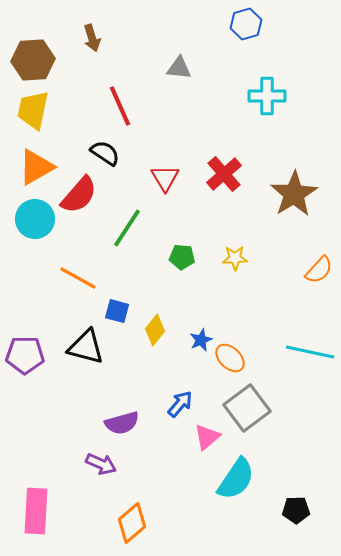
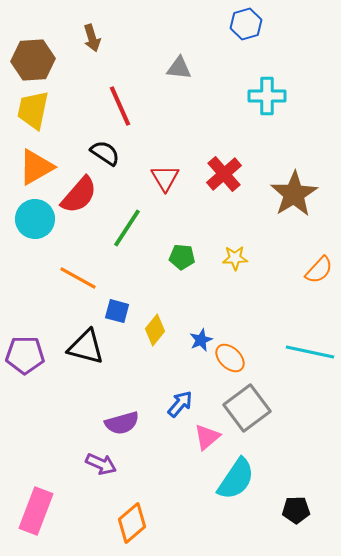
pink rectangle: rotated 18 degrees clockwise
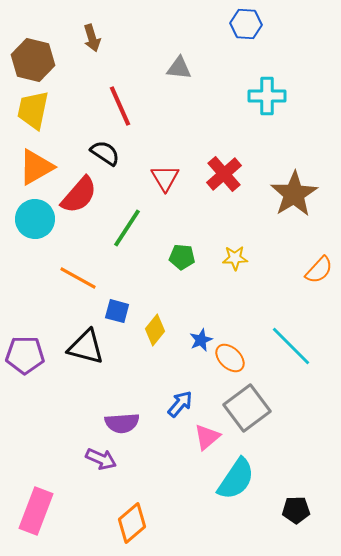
blue hexagon: rotated 20 degrees clockwise
brown hexagon: rotated 18 degrees clockwise
cyan line: moved 19 px left, 6 px up; rotated 33 degrees clockwise
purple semicircle: rotated 12 degrees clockwise
purple arrow: moved 5 px up
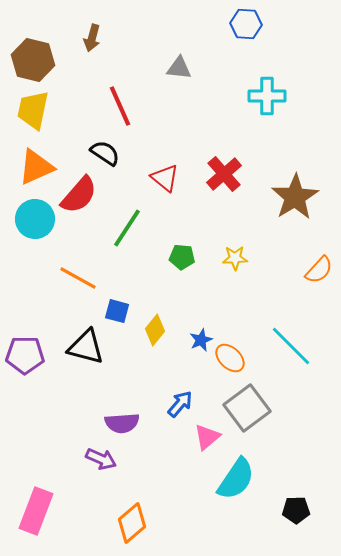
brown arrow: rotated 32 degrees clockwise
orange triangle: rotated 6 degrees clockwise
red triangle: rotated 20 degrees counterclockwise
brown star: moved 1 px right, 3 px down
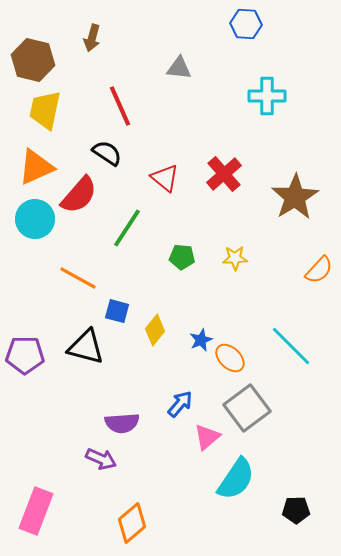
yellow trapezoid: moved 12 px right
black semicircle: moved 2 px right
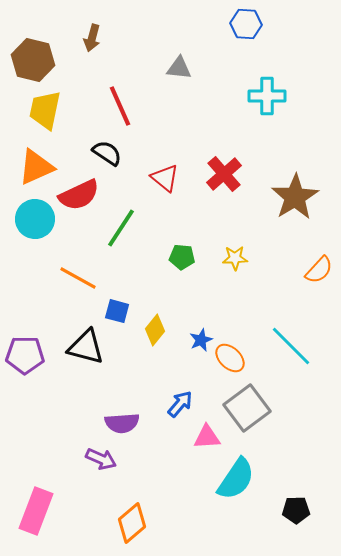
red semicircle: rotated 24 degrees clockwise
green line: moved 6 px left
pink triangle: rotated 36 degrees clockwise
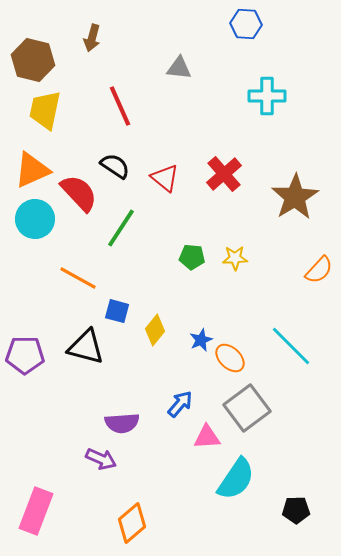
black semicircle: moved 8 px right, 13 px down
orange triangle: moved 4 px left, 3 px down
red semicircle: moved 2 px up; rotated 108 degrees counterclockwise
green pentagon: moved 10 px right
